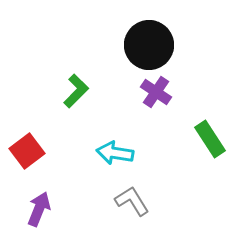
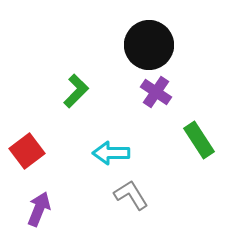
green rectangle: moved 11 px left, 1 px down
cyan arrow: moved 4 px left; rotated 9 degrees counterclockwise
gray L-shape: moved 1 px left, 6 px up
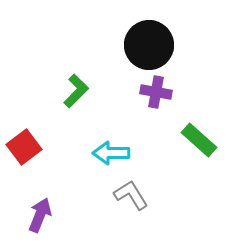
purple cross: rotated 24 degrees counterclockwise
green rectangle: rotated 15 degrees counterclockwise
red square: moved 3 px left, 4 px up
purple arrow: moved 1 px right, 6 px down
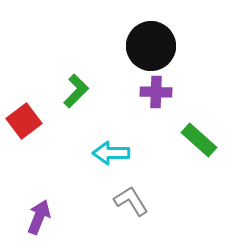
black circle: moved 2 px right, 1 px down
purple cross: rotated 8 degrees counterclockwise
red square: moved 26 px up
gray L-shape: moved 6 px down
purple arrow: moved 1 px left, 2 px down
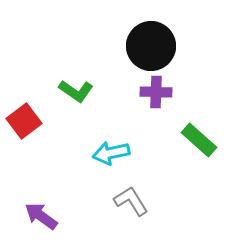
green L-shape: rotated 80 degrees clockwise
cyan arrow: rotated 12 degrees counterclockwise
purple arrow: moved 2 px right, 1 px up; rotated 76 degrees counterclockwise
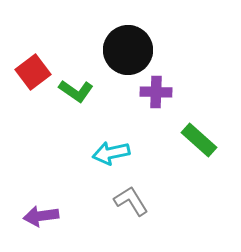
black circle: moved 23 px left, 4 px down
red square: moved 9 px right, 49 px up
purple arrow: rotated 44 degrees counterclockwise
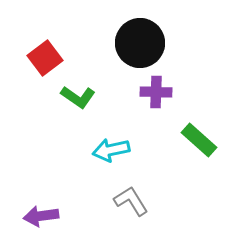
black circle: moved 12 px right, 7 px up
red square: moved 12 px right, 14 px up
green L-shape: moved 2 px right, 6 px down
cyan arrow: moved 3 px up
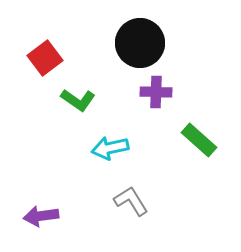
green L-shape: moved 3 px down
cyan arrow: moved 1 px left, 2 px up
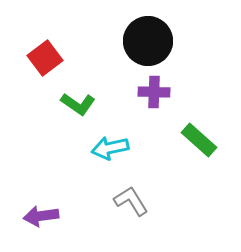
black circle: moved 8 px right, 2 px up
purple cross: moved 2 px left
green L-shape: moved 4 px down
